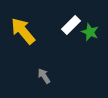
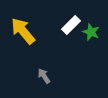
green star: moved 1 px right
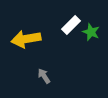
yellow arrow: moved 3 px right, 8 px down; rotated 60 degrees counterclockwise
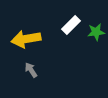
green star: moved 5 px right; rotated 30 degrees counterclockwise
gray arrow: moved 13 px left, 6 px up
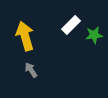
green star: moved 2 px left, 3 px down
yellow arrow: moved 1 px left, 3 px up; rotated 84 degrees clockwise
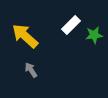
yellow arrow: rotated 32 degrees counterclockwise
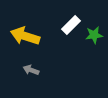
yellow arrow: rotated 24 degrees counterclockwise
gray arrow: rotated 35 degrees counterclockwise
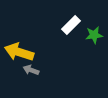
yellow arrow: moved 6 px left, 16 px down
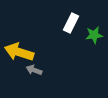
white rectangle: moved 2 px up; rotated 18 degrees counterclockwise
gray arrow: moved 3 px right
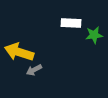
white rectangle: rotated 66 degrees clockwise
gray arrow: rotated 49 degrees counterclockwise
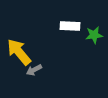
white rectangle: moved 1 px left, 3 px down
yellow arrow: rotated 32 degrees clockwise
